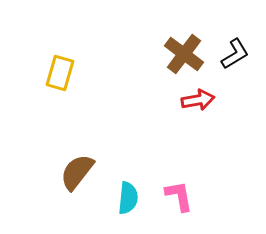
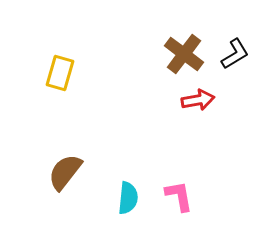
brown semicircle: moved 12 px left
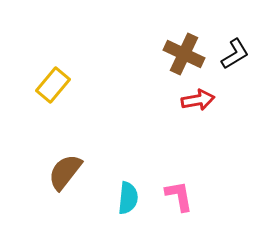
brown cross: rotated 12 degrees counterclockwise
yellow rectangle: moved 7 px left, 12 px down; rotated 24 degrees clockwise
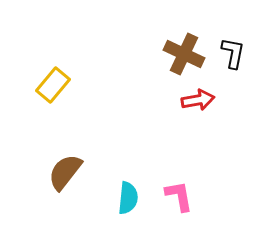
black L-shape: moved 2 px left, 1 px up; rotated 48 degrees counterclockwise
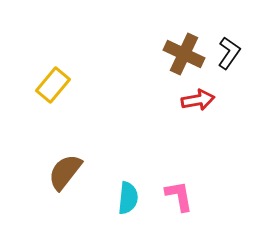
black L-shape: moved 4 px left; rotated 24 degrees clockwise
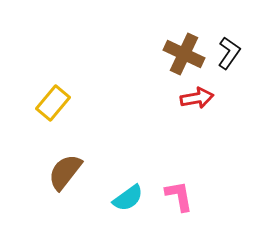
yellow rectangle: moved 18 px down
red arrow: moved 1 px left, 2 px up
cyan semicircle: rotated 48 degrees clockwise
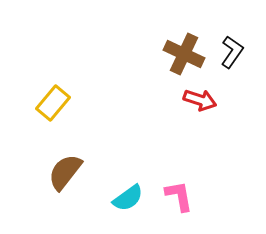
black L-shape: moved 3 px right, 1 px up
red arrow: moved 3 px right, 2 px down; rotated 28 degrees clockwise
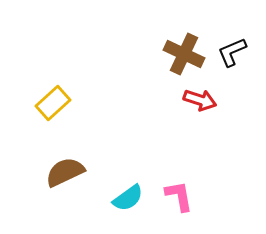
black L-shape: rotated 148 degrees counterclockwise
yellow rectangle: rotated 8 degrees clockwise
brown semicircle: rotated 27 degrees clockwise
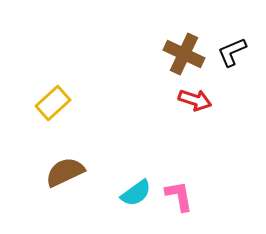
red arrow: moved 5 px left
cyan semicircle: moved 8 px right, 5 px up
